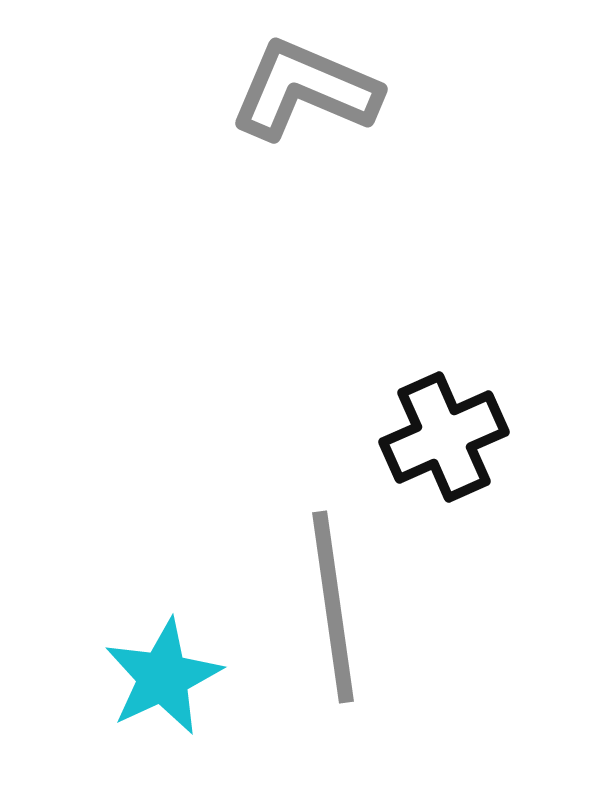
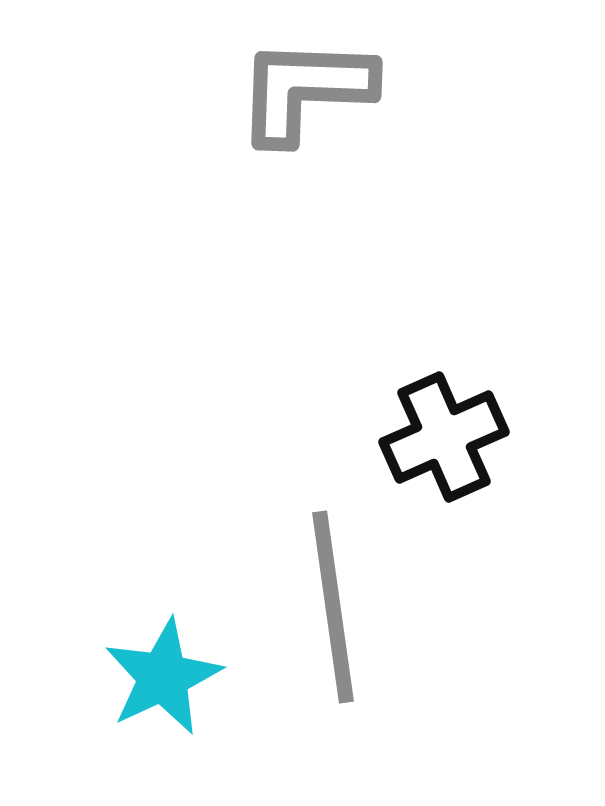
gray L-shape: rotated 21 degrees counterclockwise
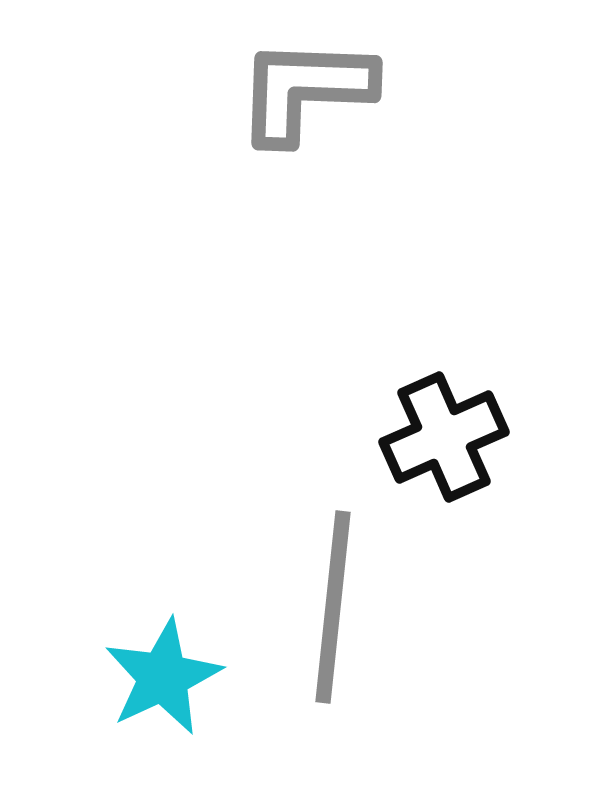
gray line: rotated 14 degrees clockwise
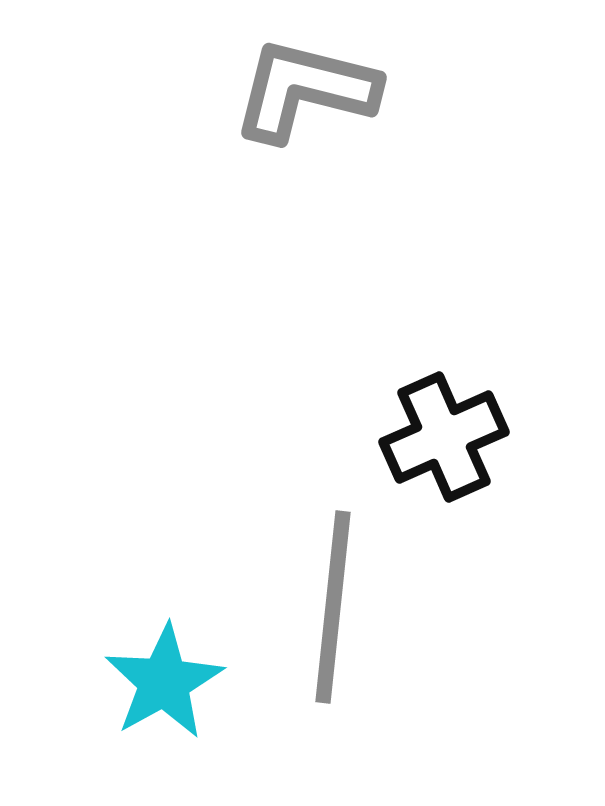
gray L-shape: rotated 12 degrees clockwise
cyan star: moved 1 px right, 5 px down; rotated 4 degrees counterclockwise
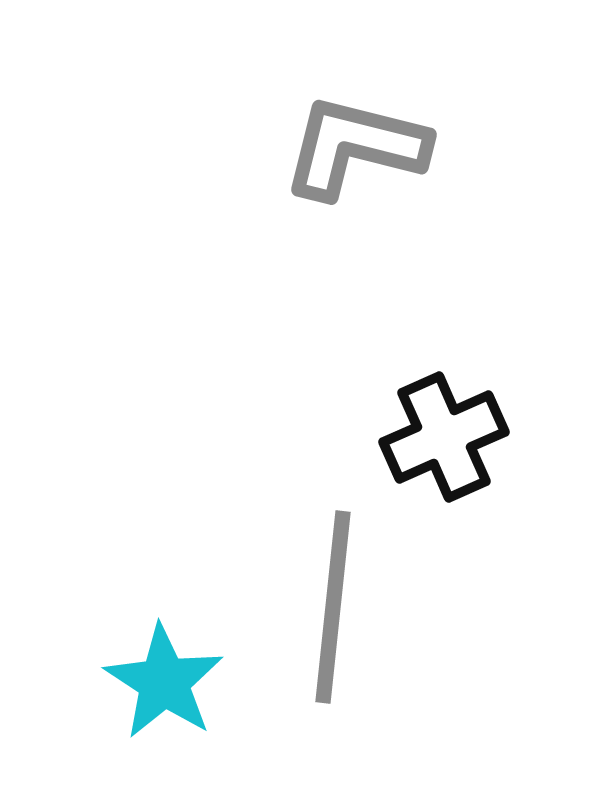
gray L-shape: moved 50 px right, 57 px down
cyan star: rotated 10 degrees counterclockwise
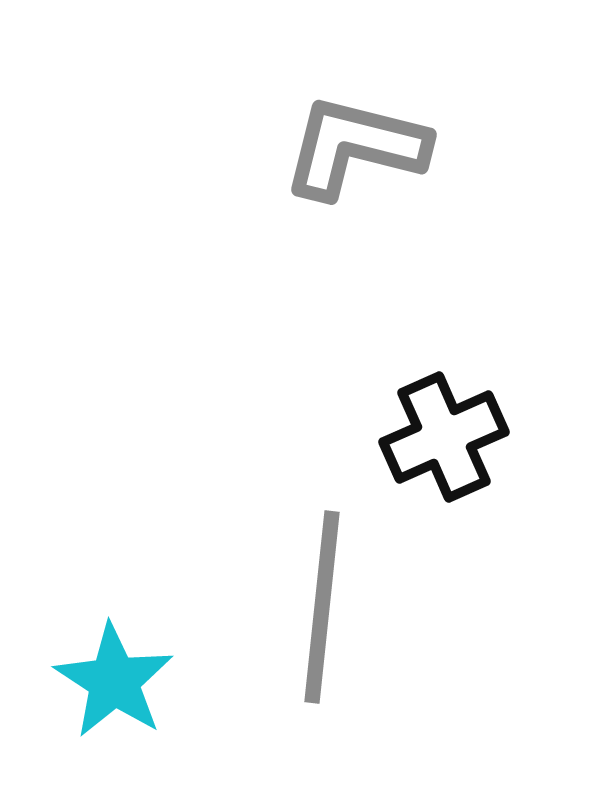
gray line: moved 11 px left
cyan star: moved 50 px left, 1 px up
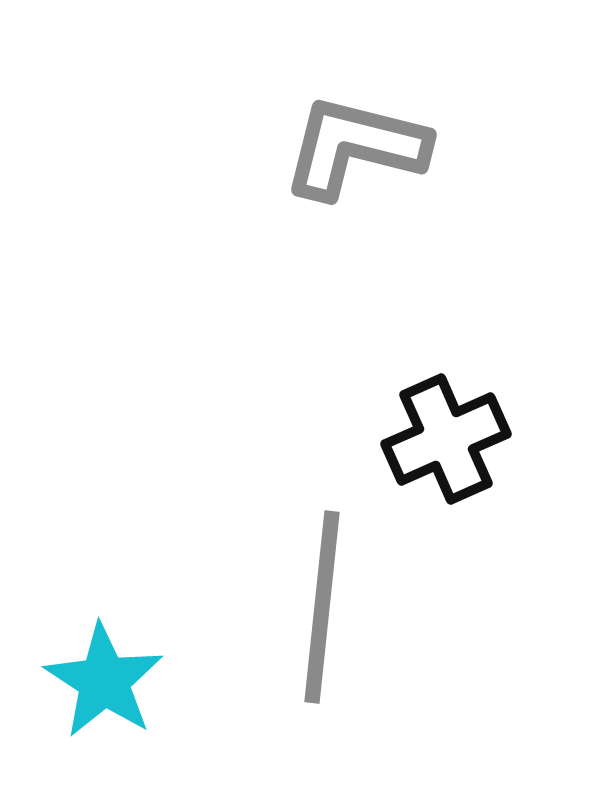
black cross: moved 2 px right, 2 px down
cyan star: moved 10 px left
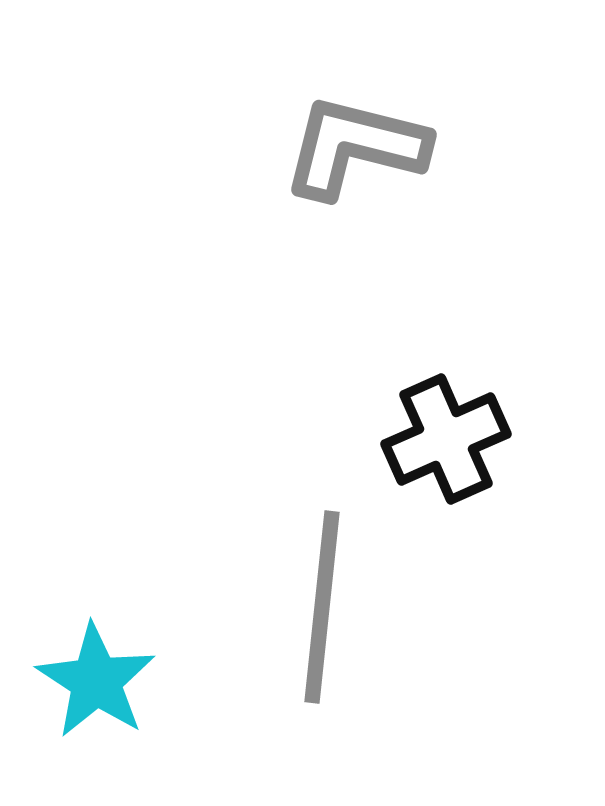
cyan star: moved 8 px left
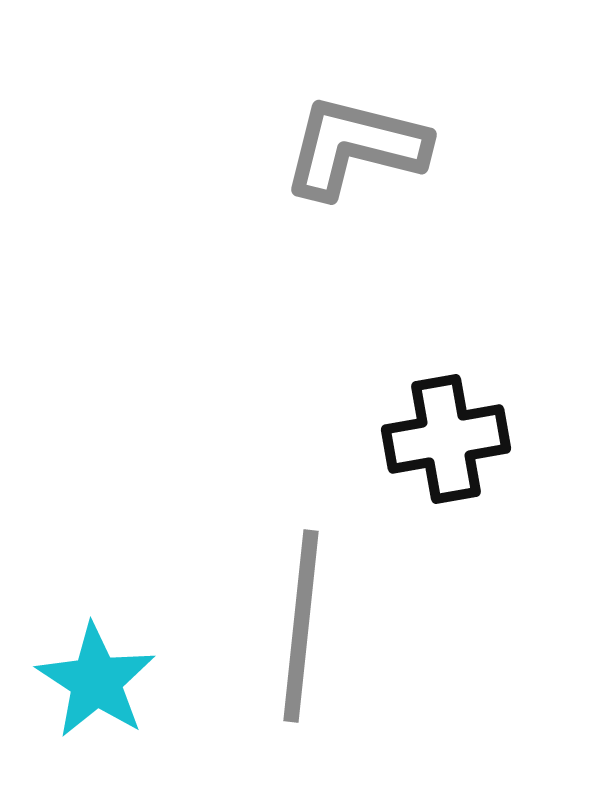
black cross: rotated 14 degrees clockwise
gray line: moved 21 px left, 19 px down
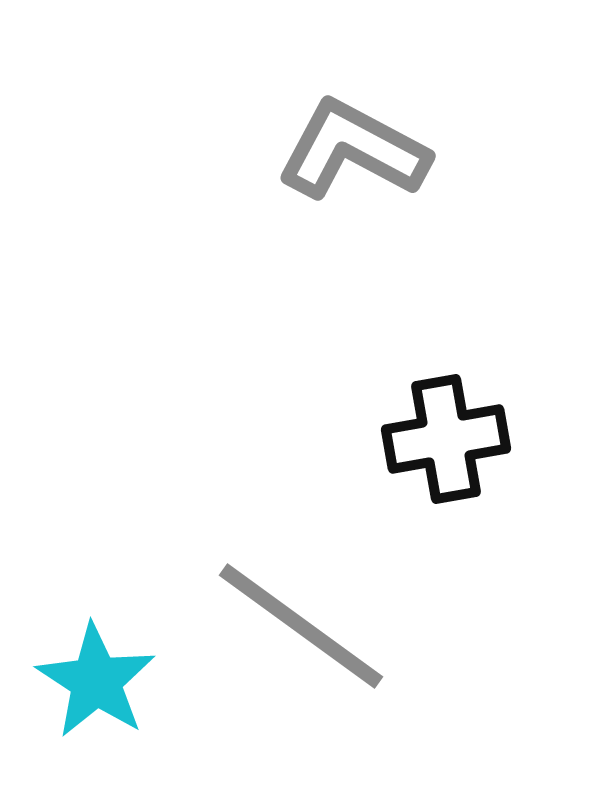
gray L-shape: moved 2 px left, 3 px down; rotated 14 degrees clockwise
gray line: rotated 60 degrees counterclockwise
